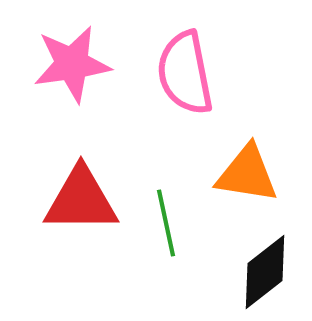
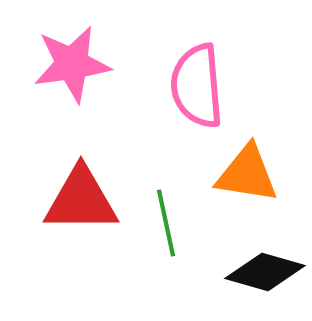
pink semicircle: moved 12 px right, 13 px down; rotated 6 degrees clockwise
black diamond: rotated 54 degrees clockwise
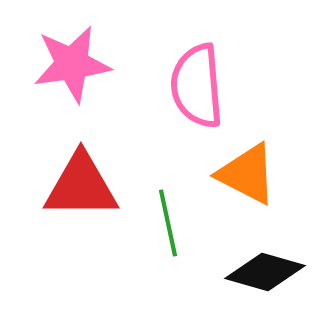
orange triangle: rotated 18 degrees clockwise
red triangle: moved 14 px up
green line: moved 2 px right
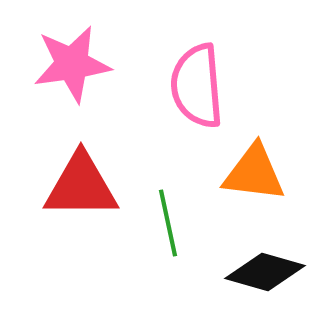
orange triangle: moved 7 px right, 1 px up; rotated 20 degrees counterclockwise
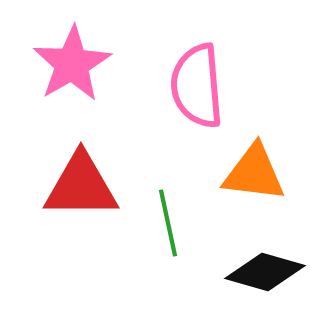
pink star: rotated 22 degrees counterclockwise
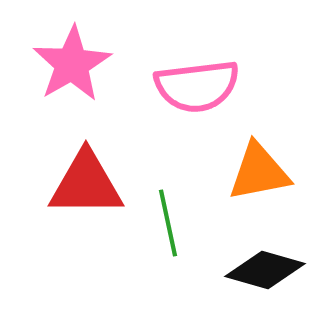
pink semicircle: rotated 92 degrees counterclockwise
orange triangle: moved 5 px right, 1 px up; rotated 18 degrees counterclockwise
red triangle: moved 5 px right, 2 px up
black diamond: moved 2 px up
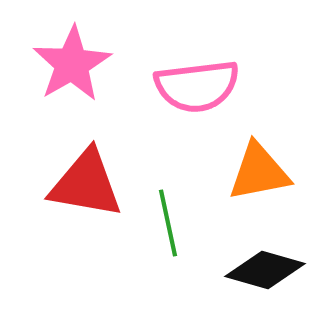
red triangle: rotated 10 degrees clockwise
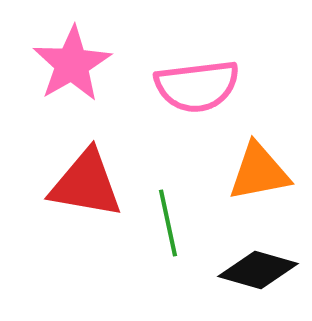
black diamond: moved 7 px left
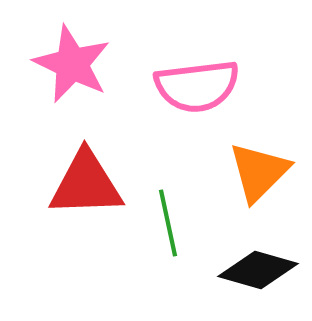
pink star: rotated 16 degrees counterclockwise
orange triangle: rotated 34 degrees counterclockwise
red triangle: rotated 12 degrees counterclockwise
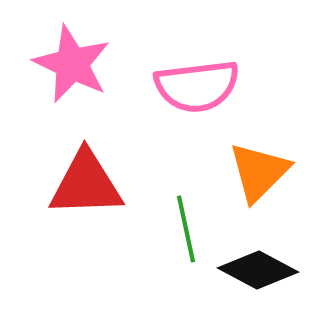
green line: moved 18 px right, 6 px down
black diamond: rotated 12 degrees clockwise
